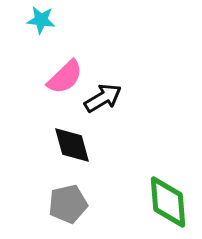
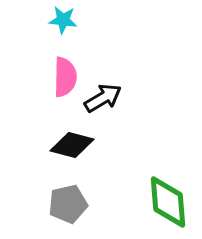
cyan star: moved 22 px right
pink semicircle: rotated 45 degrees counterclockwise
black diamond: rotated 60 degrees counterclockwise
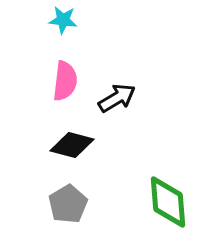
pink semicircle: moved 4 px down; rotated 6 degrees clockwise
black arrow: moved 14 px right
gray pentagon: rotated 18 degrees counterclockwise
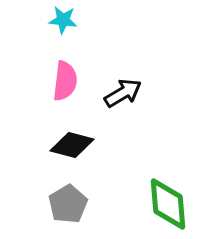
black arrow: moved 6 px right, 5 px up
green diamond: moved 2 px down
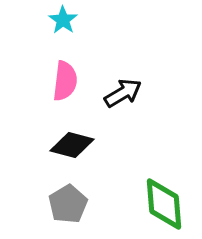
cyan star: rotated 28 degrees clockwise
green diamond: moved 4 px left
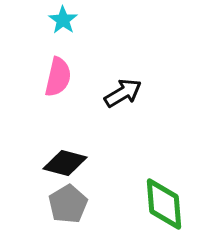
pink semicircle: moved 7 px left, 4 px up; rotated 6 degrees clockwise
black diamond: moved 7 px left, 18 px down
